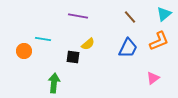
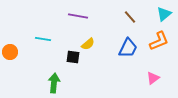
orange circle: moved 14 px left, 1 px down
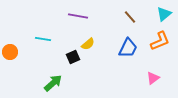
orange L-shape: moved 1 px right
black square: rotated 32 degrees counterclockwise
green arrow: moved 1 px left; rotated 42 degrees clockwise
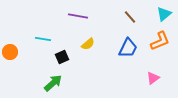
black square: moved 11 px left
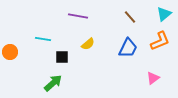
black square: rotated 24 degrees clockwise
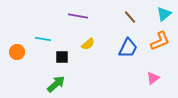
orange circle: moved 7 px right
green arrow: moved 3 px right, 1 px down
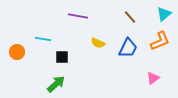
yellow semicircle: moved 10 px right, 1 px up; rotated 64 degrees clockwise
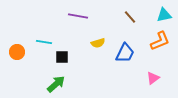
cyan triangle: moved 1 px down; rotated 28 degrees clockwise
cyan line: moved 1 px right, 3 px down
yellow semicircle: rotated 40 degrees counterclockwise
blue trapezoid: moved 3 px left, 5 px down
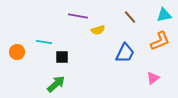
yellow semicircle: moved 13 px up
